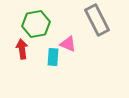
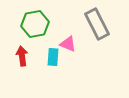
gray rectangle: moved 4 px down
green hexagon: moved 1 px left
red arrow: moved 7 px down
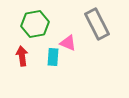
pink triangle: moved 1 px up
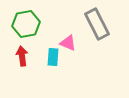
green hexagon: moved 9 px left
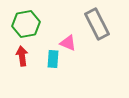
cyan rectangle: moved 2 px down
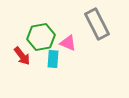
green hexagon: moved 15 px right, 13 px down
red arrow: rotated 150 degrees clockwise
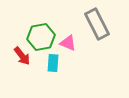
cyan rectangle: moved 4 px down
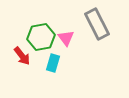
pink triangle: moved 2 px left, 5 px up; rotated 30 degrees clockwise
cyan rectangle: rotated 12 degrees clockwise
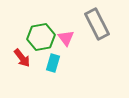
red arrow: moved 2 px down
